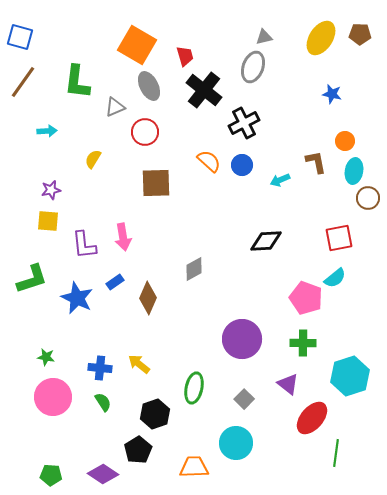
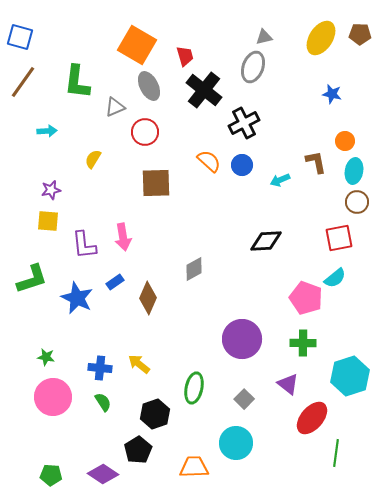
brown circle at (368, 198): moved 11 px left, 4 px down
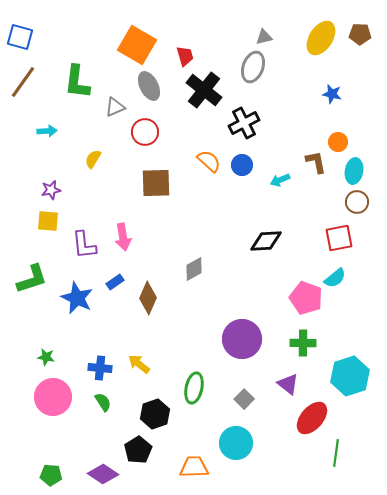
orange circle at (345, 141): moved 7 px left, 1 px down
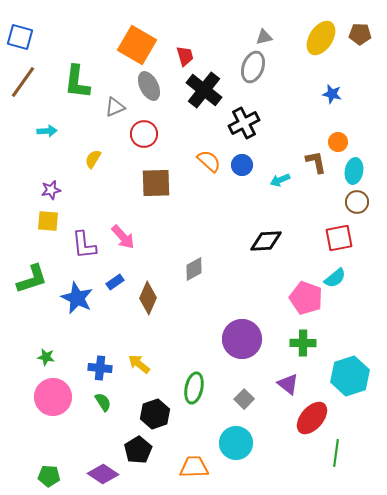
red circle at (145, 132): moved 1 px left, 2 px down
pink arrow at (123, 237): rotated 32 degrees counterclockwise
green pentagon at (51, 475): moved 2 px left, 1 px down
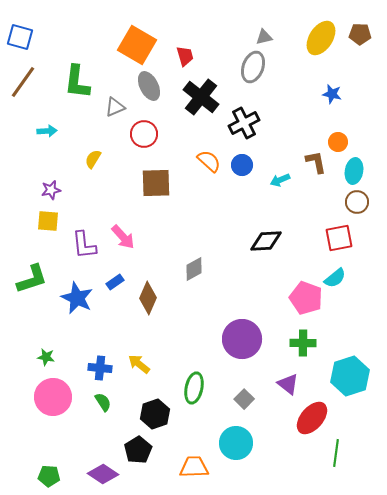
black cross at (204, 90): moved 3 px left, 7 px down
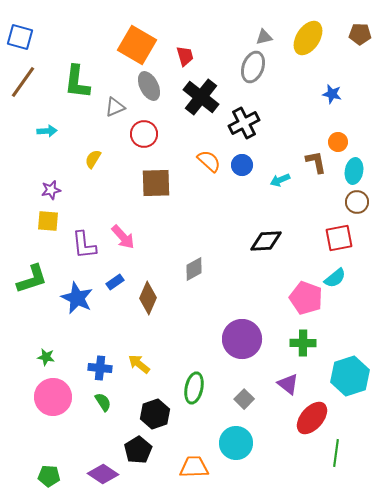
yellow ellipse at (321, 38): moved 13 px left
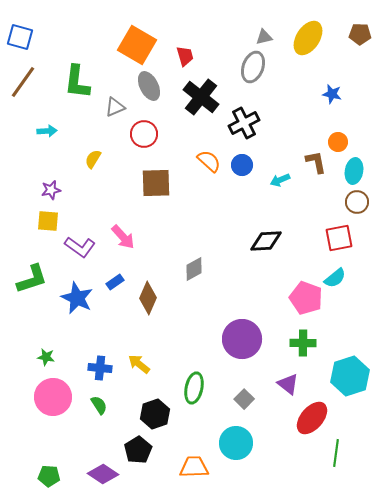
purple L-shape at (84, 245): moved 4 px left, 2 px down; rotated 48 degrees counterclockwise
green semicircle at (103, 402): moved 4 px left, 3 px down
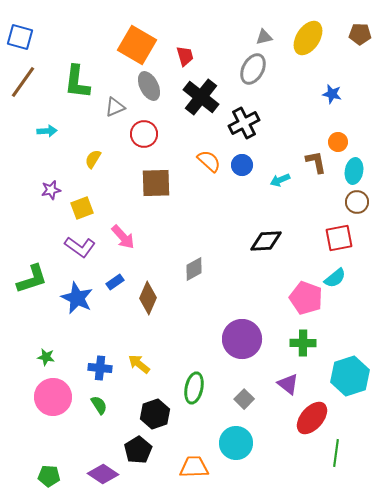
gray ellipse at (253, 67): moved 2 px down; rotated 8 degrees clockwise
yellow square at (48, 221): moved 34 px right, 13 px up; rotated 25 degrees counterclockwise
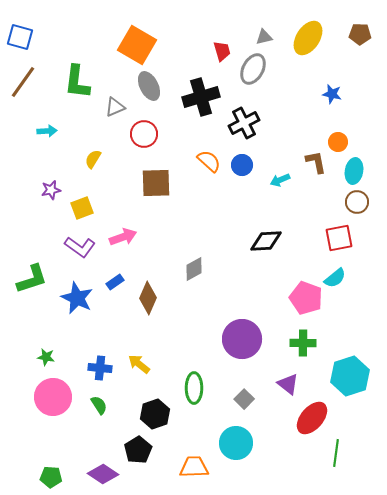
red trapezoid at (185, 56): moved 37 px right, 5 px up
black cross at (201, 97): rotated 36 degrees clockwise
pink arrow at (123, 237): rotated 68 degrees counterclockwise
green ellipse at (194, 388): rotated 12 degrees counterclockwise
green pentagon at (49, 476): moved 2 px right, 1 px down
